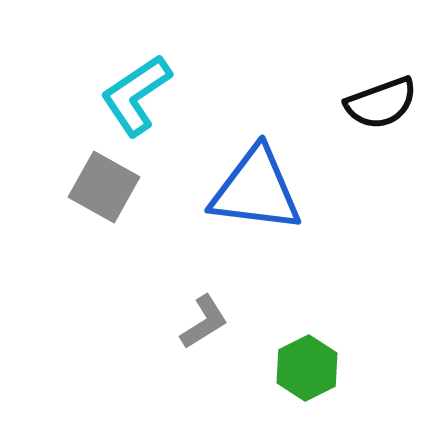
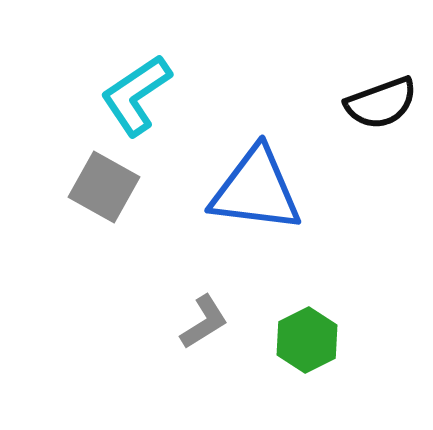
green hexagon: moved 28 px up
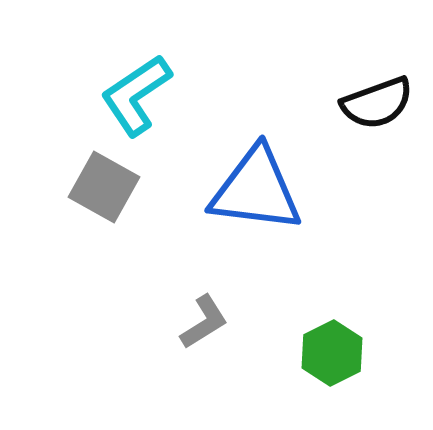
black semicircle: moved 4 px left
green hexagon: moved 25 px right, 13 px down
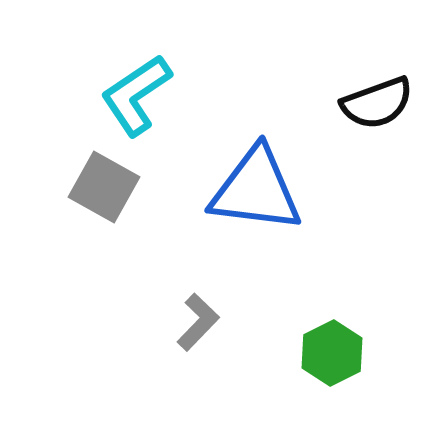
gray L-shape: moved 6 px left; rotated 14 degrees counterclockwise
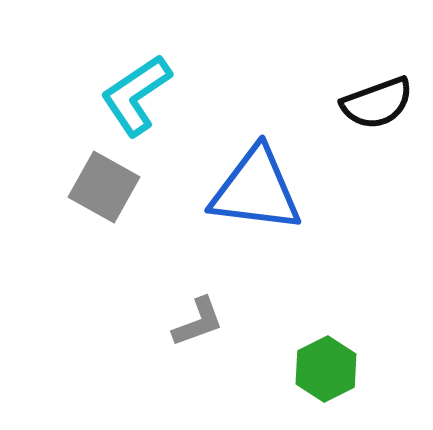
gray L-shape: rotated 26 degrees clockwise
green hexagon: moved 6 px left, 16 px down
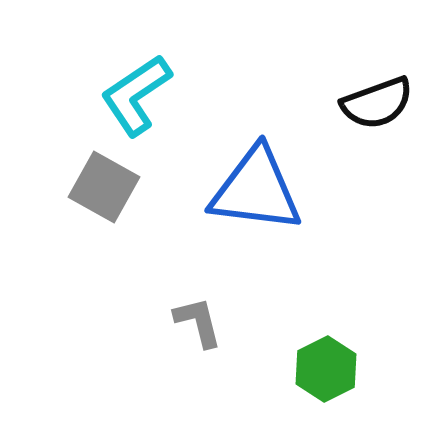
gray L-shape: rotated 84 degrees counterclockwise
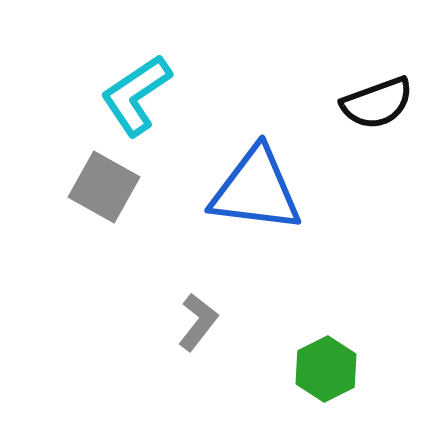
gray L-shape: rotated 52 degrees clockwise
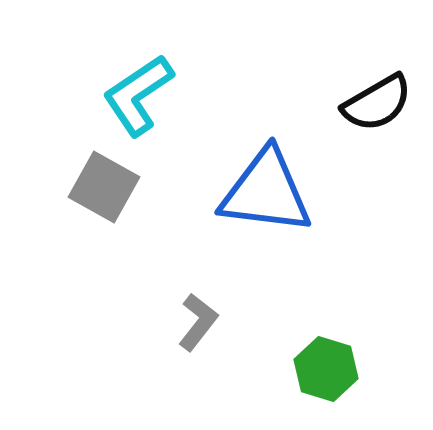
cyan L-shape: moved 2 px right
black semicircle: rotated 10 degrees counterclockwise
blue triangle: moved 10 px right, 2 px down
green hexagon: rotated 16 degrees counterclockwise
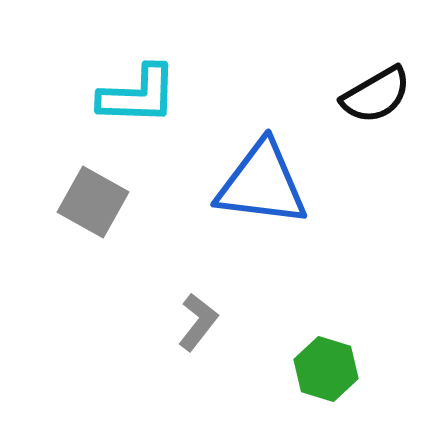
cyan L-shape: rotated 144 degrees counterclockwise
black semicircle: moved 1 px left, 8 px up
gray square: moved 11 px left, 15 px down
blue triangle: moved 4 px left, 8 px up
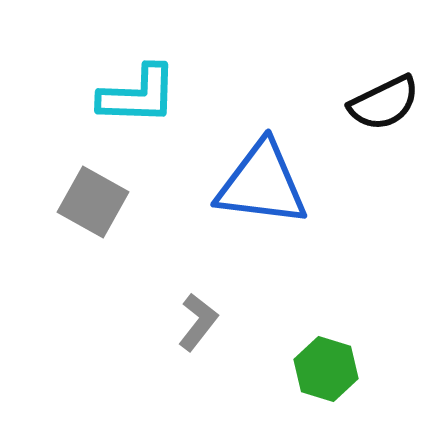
black semicircle: moved 8 px right, 8 px down; rotated 4 degrees clockwise
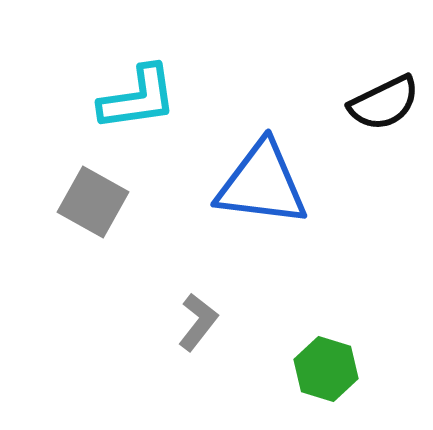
cyan L-shape: moved 3 px down; rotated 10 degrees counterclockwise
